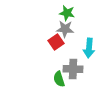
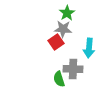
green star: rotated 28 degrees clockwise
gray star: moved 2 px left
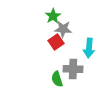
green star: moved 14 px left, 3 px down
green semicircle: moved 2 px left
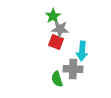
gray star: moved 3 px left
red square: rotated 35 degrees counterclockwise
cyan arrow: moved 7 px left, 3 px down
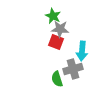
green star: rotated 14 degrees counterclockwise
gray cross: rotated 18 degrees counterclockwise
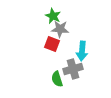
red square: moved 4 px left, 2 px down
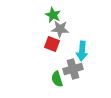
green star: moved 1 px up
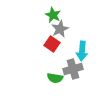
gray star: rotated 30 degrees counterclockwise
red square: rotated 14 degrees clockwise
green semicircle: moved 2 px left, 1 px up; rotated 63 degrees counterclockwise
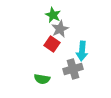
green semicircle: moved 13 px left, 1 px down
